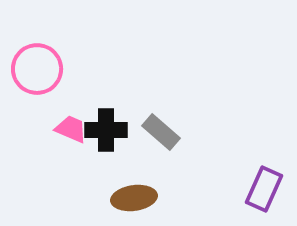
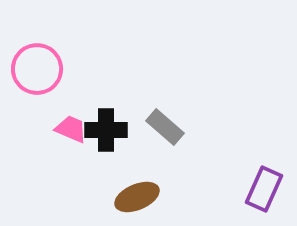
gray rectangle: moved 4 px right, 5 px up
brown ellipse: moved 3 px right, 1 px up; rotated 15 degrees counterclockwise
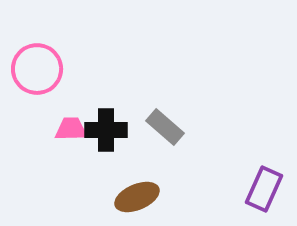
pink trapezoid: rotated 24 degrees counterclockwise
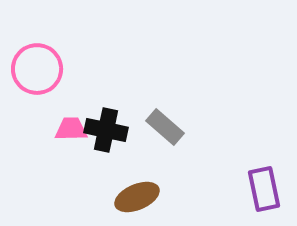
black cross: rotated 12 degrees clockwise
purple rectangle: rotated 36 degrees counterclockwise
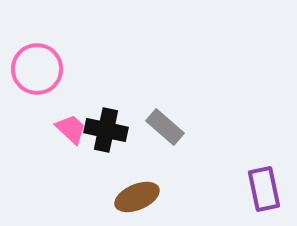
pink trapezoid: rotated 44 degrees clockwise
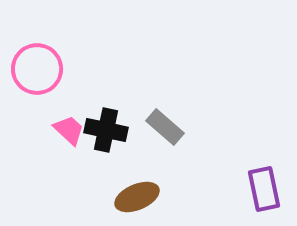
pink trapezoid: moved 2 px left, 1 px down
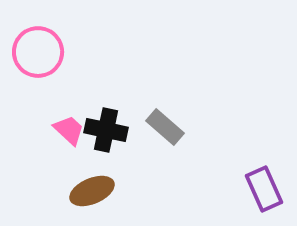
pink circle: moved 1 px right, 17 px up
purple rectangle: rotated 12 degrees counterclockwise
brown ellipse: moved 45 px left, 6 px up
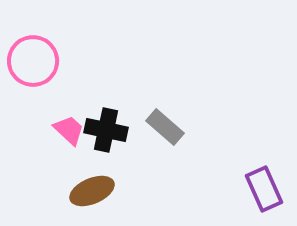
pink circle: moved 5 px left, 9 px down
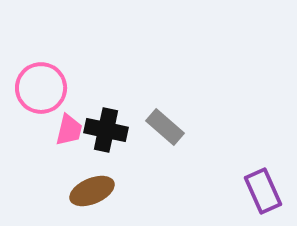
pink circle: moved 8 px right, 27 px down
pink trapezoid: rotated 60 degrees clockwise
purple rectangle: moved 1 px left, 2 px down
